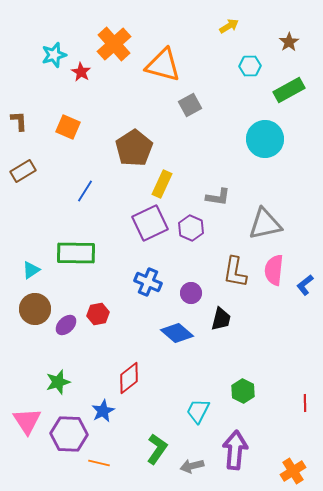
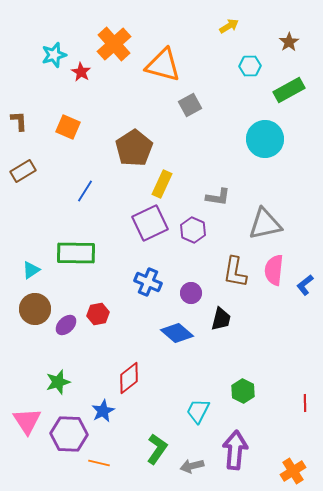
purple hexagon at (191, 228): moved 2 px right, 2 px down
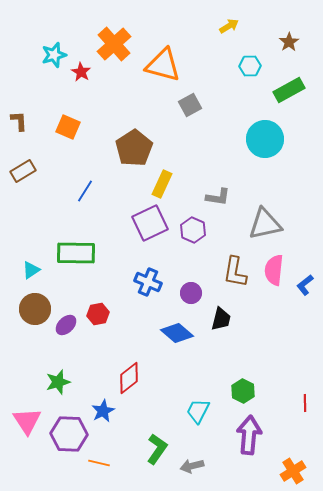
purple arrow at (235, 450): moved 14 px right, 15 px up
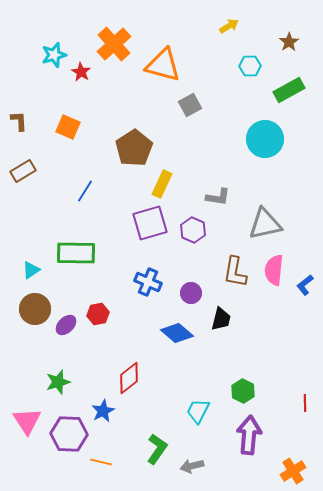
purple square at (150, 223): rotated 9 degrees clockwise
orange line at (99, 463): moved 2 px right, 1 px up
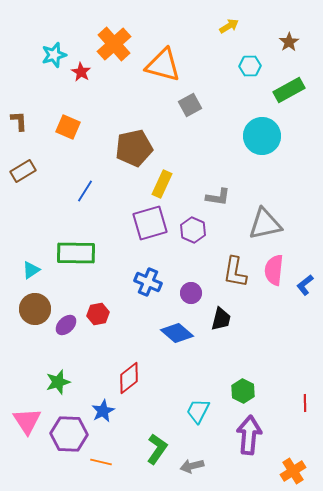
cyan circle at (265, 139): moved 3 px left, 3 px up
brown pentagon at (134, 148): rotated 21 degrees clockwise
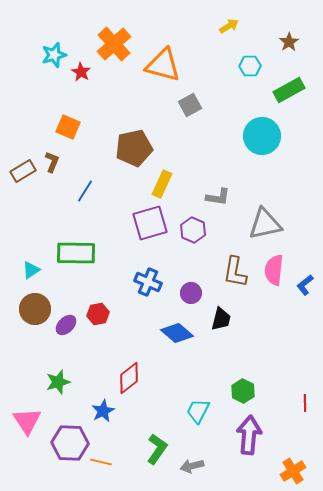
brown L-shape at (19, 121): moved 33 px right, 41 px down; rotated 25 degrees clockwise
purple hexagon at (69, 434): moved 1 px right, 9 px down
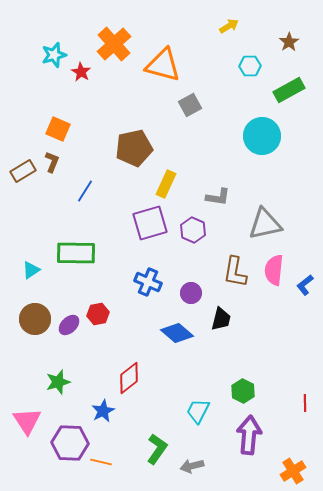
orange square at (68, 127): moved 10 px left, 2 px down
yellow rectangle at (162, 184): moved 4 px right
brown circle at (35, 309): moved 10 px down
purple ellipse at (66, 325): moved 3 px right
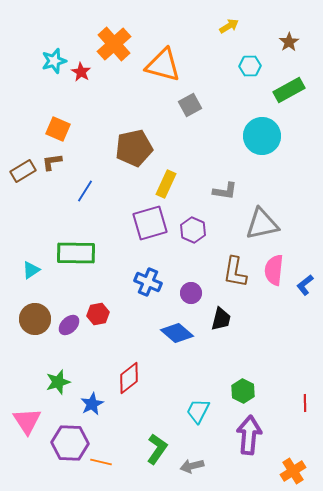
cyan star at (54, 55): moved 6 px down
brown L-shape at (52, 162): rotated 120 degrees counterclockwise
gray L-shape at (218, 197): moved 7 px right, 6 px up
gray triangle at (265, 224): moved 3 px left
blue star at (103, 411): moved 11 px left, 7 px up
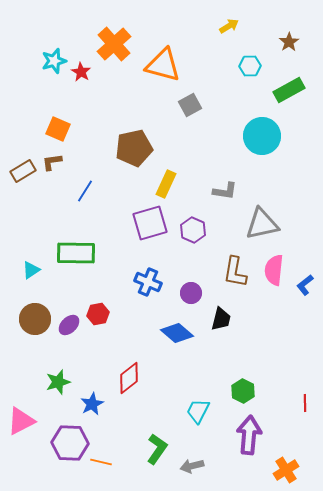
pink triangle at (27, 421): moved 6 px left; rotated 36 degrees clockwise
orange cross at (293, 471): moved 7 px left, 1 px up
